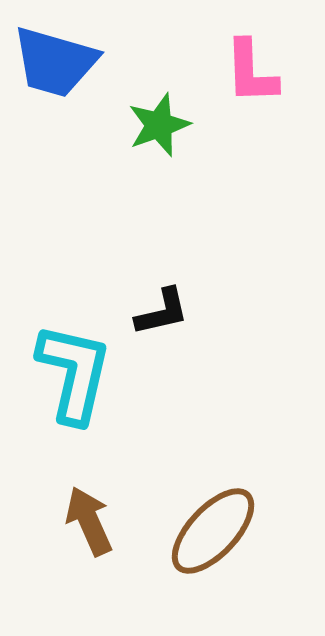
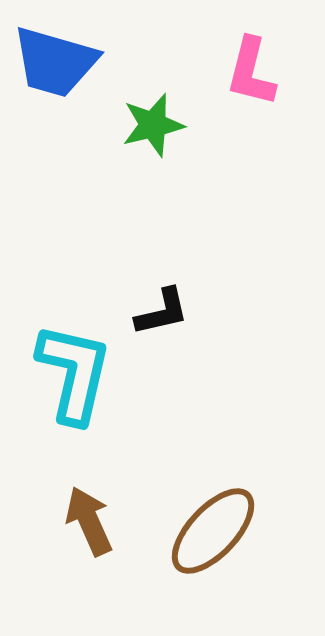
pink L-shape: rotated 16 degrees clockwise
green star: moved 6 px left; rotated 6 degrees clockwise
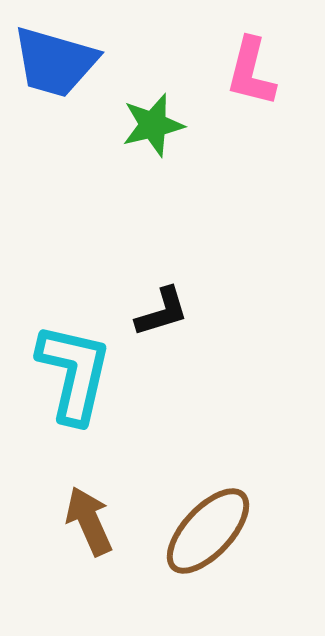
black L-shape: rotated 4 degrees counterclockwise
brown ellipse: moved 5 px left
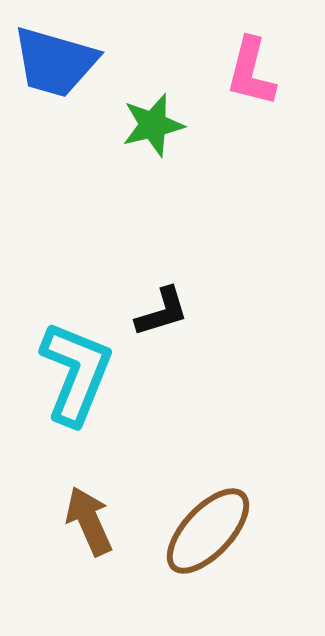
cyan L-shape: moved 2 px right; rotated 9 degrees clockwise
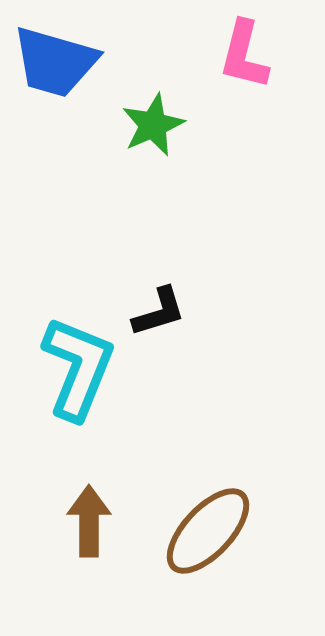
pink L-shape: moved 7 px left, 17 px up
green star: rotated 10 degrees counterclockwise
black L-shape: moved 3 px left
cyan L-shape: moved 2 px right, 5 px up
brown arrow: rotated 24 degrees clockwise
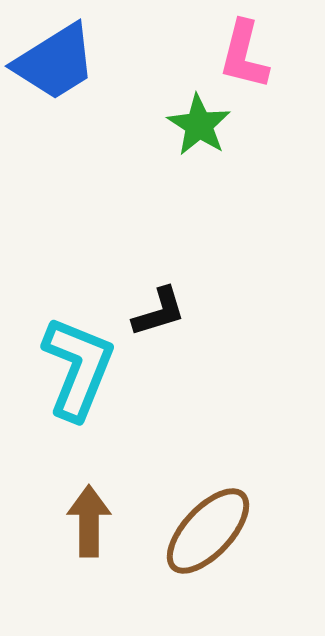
blue trapezoid: rotated 48 degrees counterclockwise
green star: moved 46 px right; rotated 16 degrees counterclockwise
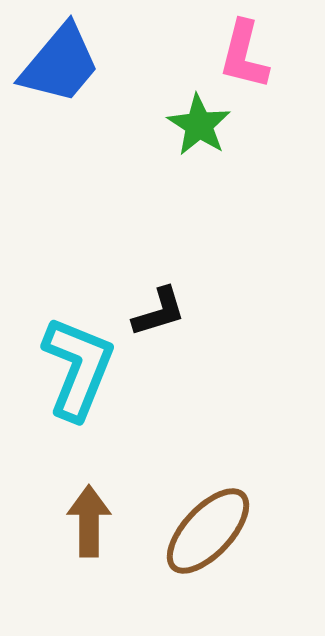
blue trapezoid: moved 5 px right, 2 px down; rotated 18 degrees counterclockwise
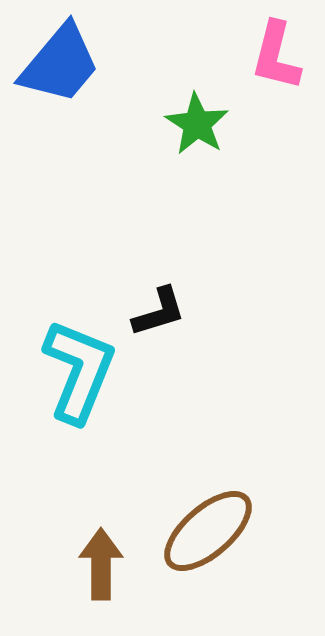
pink L-shape: moved 32 px right, 1 px down
green star: moved 2 px left, 1 px up
cyan L-shape: moved 1 px right, 3 px down
brown arrow: moved 12 px right, 43 px down
brown ellipse: rotated 6 degrees clockwise
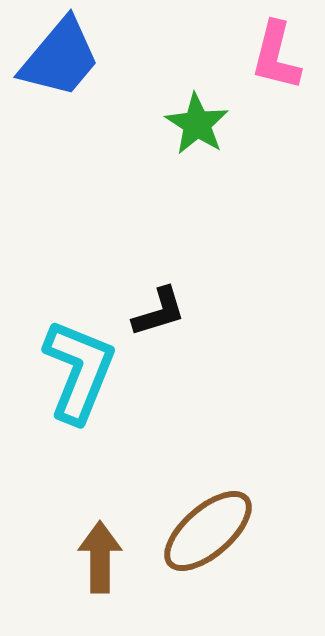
blue trapezoid: moved 6 px up
brown arrow: moved 1 px left, 7 px up
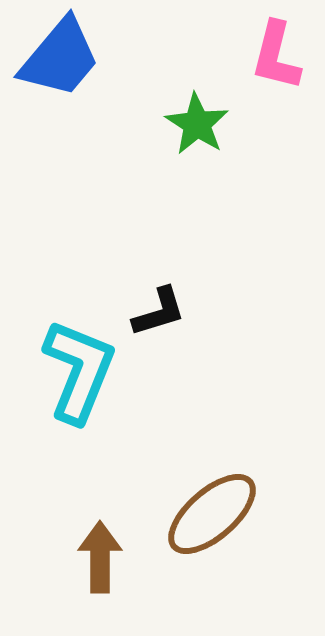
brown ellipse: moved 4 px right, 17 px up
